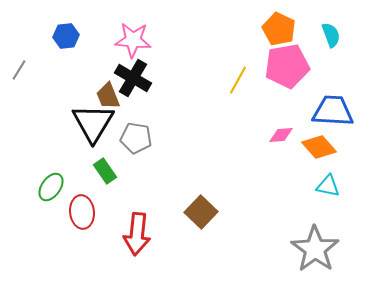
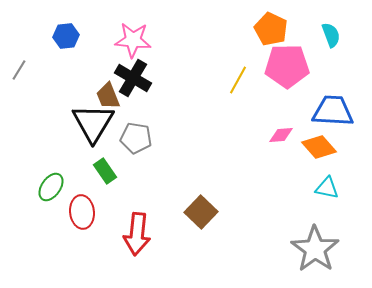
orange pentagon: moved 8 px left
pink pentagon: rotated 9 degrees clockwise
cyan triangle: moved 1 px left, 2 px down
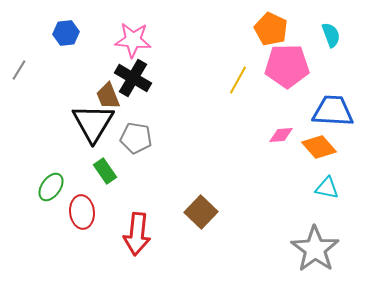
blue hexagon: moved 3 px up
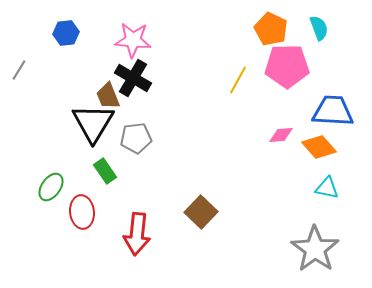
cyan semicircle: moved 12 px left, 7 px up
gray pentagon: rotated 16 degrees counterclockwise
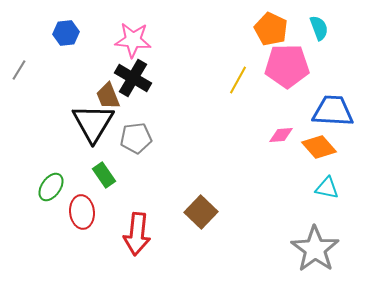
green rectangle: moved 1 px left, 4 px down
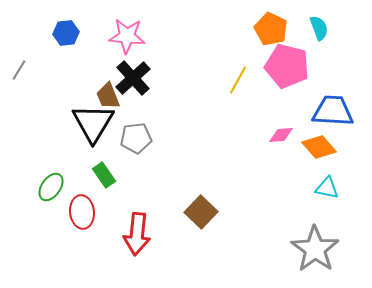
pink star: moved 6 px left, 4 px up
pink pentagon: rotated 15 degrees clockwise
black cross: rotated 18 degrees clockwise
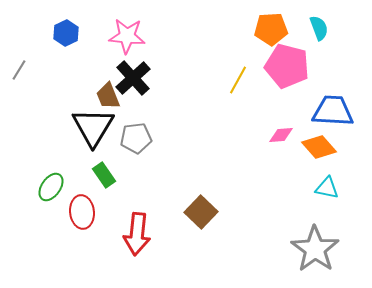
orange pentagon: rotated 28 degrees counterclockwise
blue hexagon: rotated 20 degrees counterclockwise
black triangle: moved 4 px down
